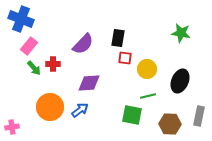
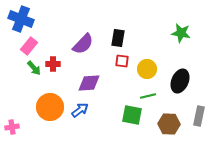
red square: moved 3 px left, 3 px down
brown hexagon: moved 1 px left
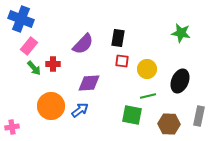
orange circle: moved 1 px right, 1 px up
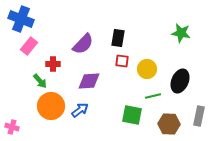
green arrow: moved 6 px right, 13 px down
purple diamond: moved 2 px up
green line: moved 5 px right
pink cross: rotated 24 degrees clockwise
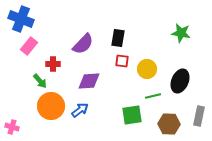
green square: rotated 20 degrees counterclockwise
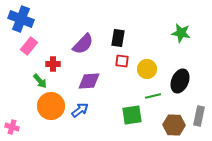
brown hexagon: moved 5 px right, 1 px down
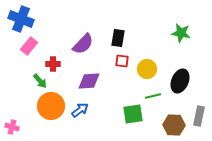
green square: moved 1 px right, 1 px up
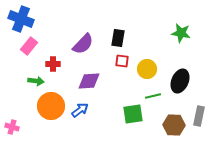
green arrow: moved 4 px left; rotated 42 degrees counterclockwise
